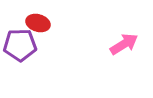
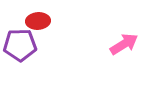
red ellipse: moved 2 px up; rotated 20 degrees counterclockwise
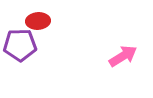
pink arrow: moved 1 px left, 12 px down
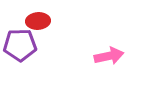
pink arrow: moved 14 px left; rotated 20 degrees clockwise
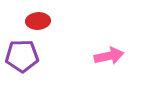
purple pentagon: moved 2 px right, 11 px down
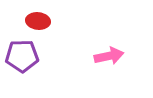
red ellipse: rotated 10 degrees clockwise
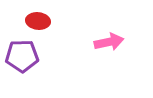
pink arrow: moved 14 px up
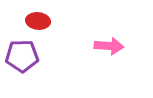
pink arrow: moved 4 px down; rotated 16 degrees clockwise
